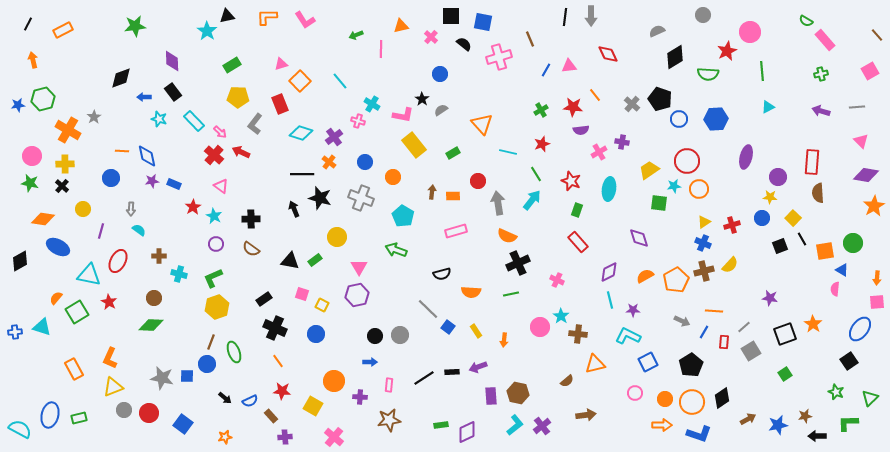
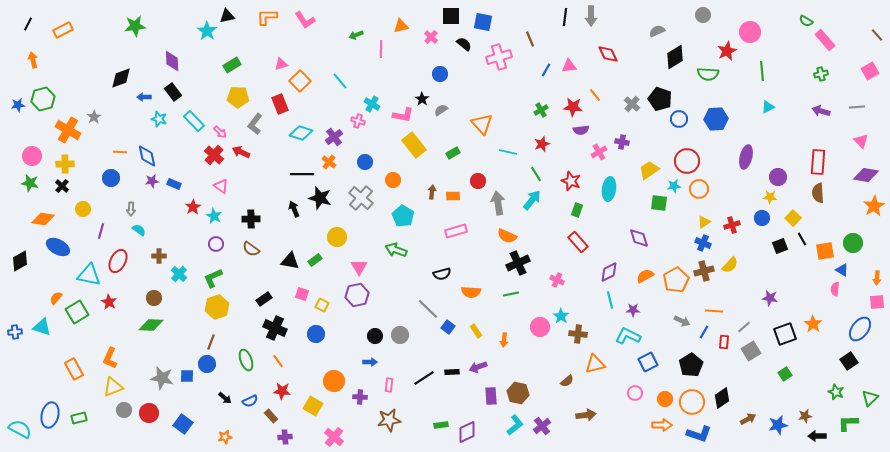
orange line at (122, 151): moved 2 px left, 1 px down
red rectangle at (812, 162): moved 6 px right
orange circle at (393, 177): moved 3 px down
gray cross at (361, 198): rotated 20 degrees clockwise
cyan cross at (179, 274): rotated 28 degrees clockwise
green ellipse at (234, 352): moved 12 px right, 8 px down
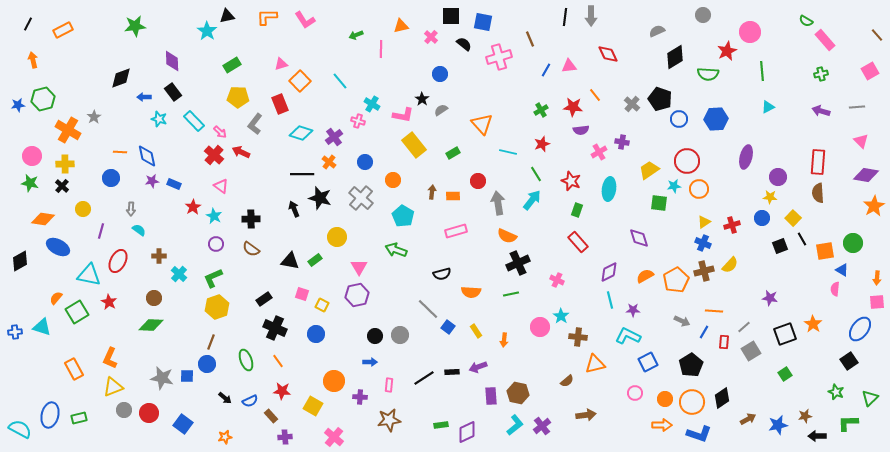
brown cross at (578, 334): moved 3 px down
